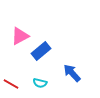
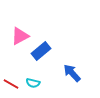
cyan semicircle: moved 7 px left
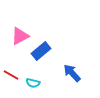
red line: moved 9 px up
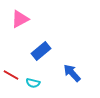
pink triangle: moved 17 px up
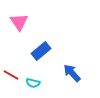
pink triangle: moved 1 px left, 3 px down; rotated 36 degrees counterclockwise
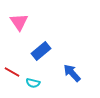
red line: moved 1 px right, 3 px up
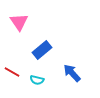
blue rectangle: moved 1 px right, 1 px up
cyan semicircle: moved 4 px right, 3 px up
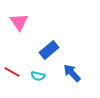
blue rectangle: moved 7 px right
cyan semicircle: moved 1 px right, 4 px up
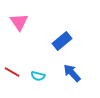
blue rectangle: moved 13 px right, 9 px up
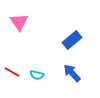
blue rectangle: moved 10 px right, 1 px up
cyan semicircle: moved 1 px left, 1 px up
